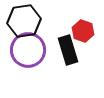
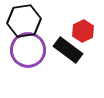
red hexagon: rotated 15 degrees clockwise
black rectangle: rotated 36 degrees counterclockwise
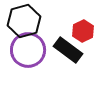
black hexagon: rotated 8 degrees counterclockwise
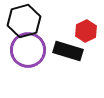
red hexagon: moved 3 px right
black rectangle: moved 1 px down; rotated 20 degrees counterclockwise
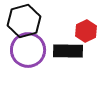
black rectangle: rotated 16 degrees counterclockwise
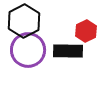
black hexagon: rotated 12 degrees counterclockwise
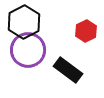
black hexagon: moved 1 px down
black rectangle: moved 19 px down; rotated 36 degrees clockwise
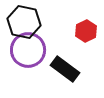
black hexagon: rotated 20 degrees counterclockwise
black rectangle: moved 3 px left, 1 px up
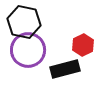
red hexagon: moved 3 px left, 14 px down
black rectangle: rotated 52 degrees counterclockwise
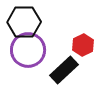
black hexagon: rotated 12 degrees counterclockwise
black rectangle: moved 1 px left, 1 px down; rotated 28 degrees counterclockwise
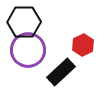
black rectangle: moved 3 px left, 2 px down
